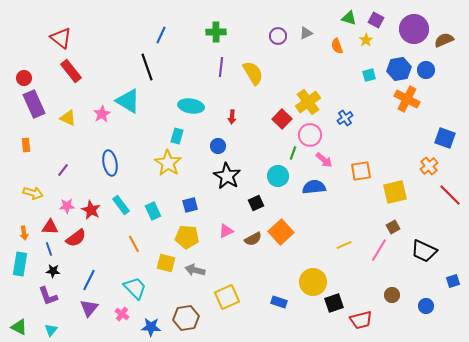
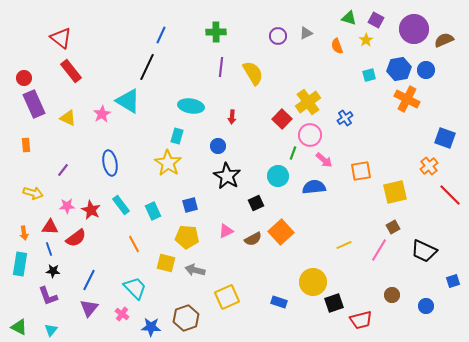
black line at (147, 67): rotated 44 degrees clockwise
brown hexagon at (186, 318): rotated 10 degrees counterclockwise
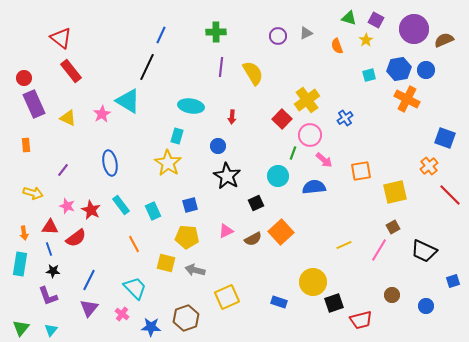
yellow cross at (308, 102): moved 1 px left, 2 px up
pink star at (67, 206): rotated 21 degrees clockwise
green triangle at (19, 327): moved 2 px right, 1 px down; rotated 42 degrees clockwise
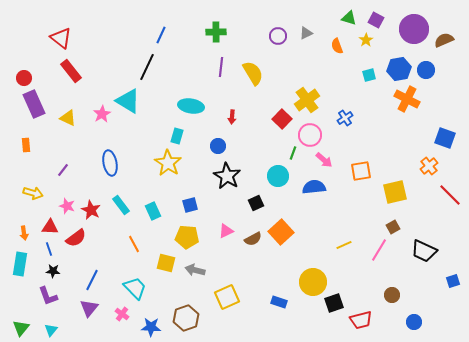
blue line at (89, 280): moved 3 px right
blue circle at (426, 306): moved 12 px left, 16 px down
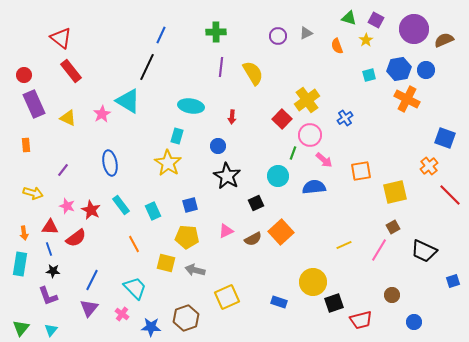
red circle at (24, 78): moved 3 px up
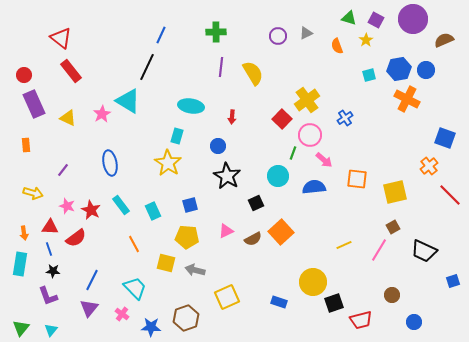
purple circle at (414, 29): moved 1 px left, 10 px up
orange square at (361, 171): moved 4 px left, 8 px down; rotated 15 degrees clockwise
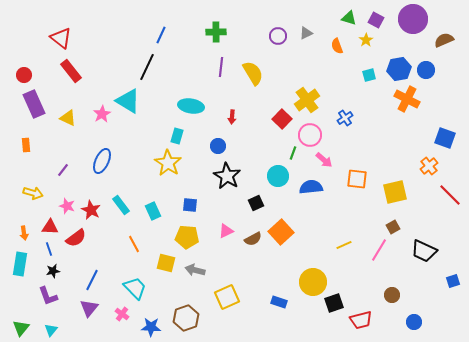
blue ellipse at (110, 163): moved 8 px left, 2 px up; rotated 35 degrees clockwise
blue semicircle at (314, 187): moved 3 px left
blue square at (190, 205): rotated 21 degrees clockwise
black star at (53, 271): rotated 16 degrees counterclockwise
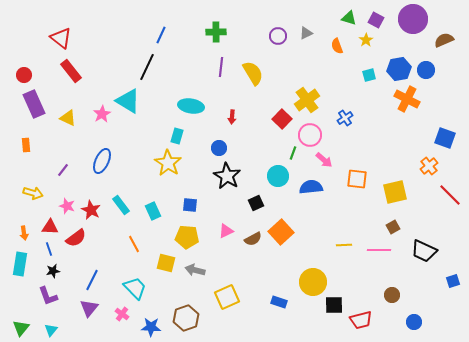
blue circle at (218, 146): moved 1 px right, 2 px down
yellow line at (344, 245): rotated 21 degrees clockwise
pink line at (379, 250): rotated 60 degrees clockwise
black square at (334, 303): moved 2 px down; rotated 18 degrees clockwise
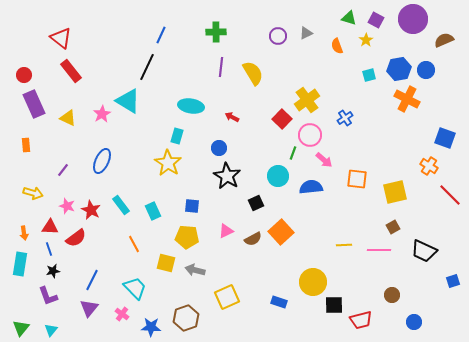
red arrow at (232, 117): rotated 112 degrees clockwise
orange cross at (429, 166): rotated 18 degrees counterclockwise
blue square at (190, 205): moved 2 px right, 1 px down
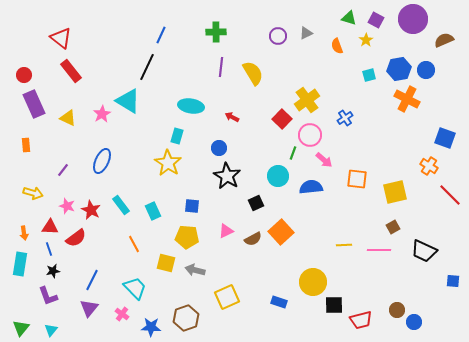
blue square at (453, 281): rotated 24 degrees clockwise
brown circle at (392, 295): moved 5 px right, 15 px down
